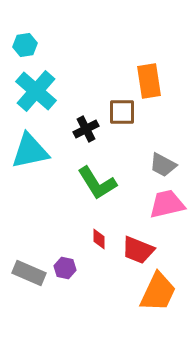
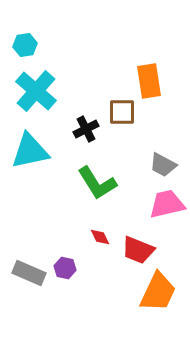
red diamond: moved 1 px right, 2 px up; rotated 25 degrees counterclockwise
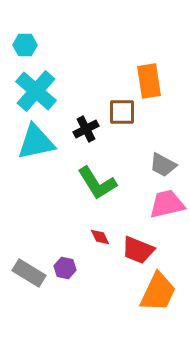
cyan hexagon: rotated 10 degrees clockwise
cyan triangle: moved 6 px right, 9 px up
gray rectangle: rotated 8 degrees clockwise
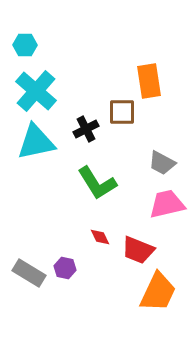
gray trapezoid: moved 1 px left, 2 px up
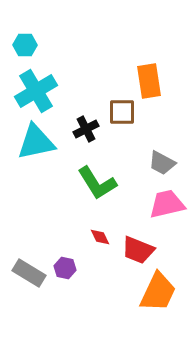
cyan cross: rotated 18 degrees clockwise
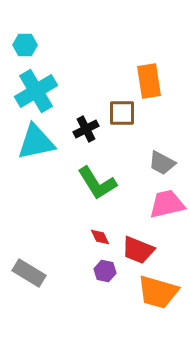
brown square: moved 1 px down
purple hexagon: moved 40 px right, 3 px down
orange trapezoid: rotated 81 degrees clockwise
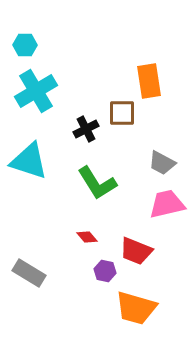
cyan triangle: moved 7 px left, 19 px down; rotated 30 degrees clockwise
red diamond: moved 13 px left; rotated 15 degrees counterclockwise
red trapezoid: moved 2 px left, 1 px down
orange trapezoid: moved 22 px left, 16 px down
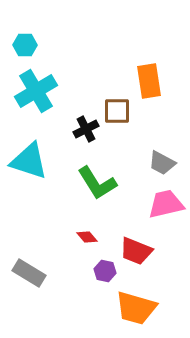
brown square: moved 5 px left, 2 px up
pink trapezoid: moved 1 px left
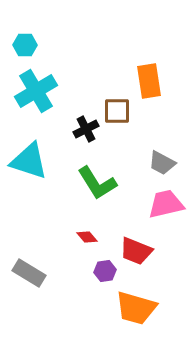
purple hexagon: rotated 20 degrees counterclockwise
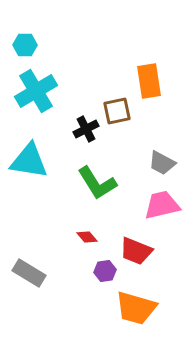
brown square: rotated 12 degrees counterclockwise
cyan triangle: rotated 9 degrees counterclockwise
pink trapezoid: moved 4 px left, 1 px down
